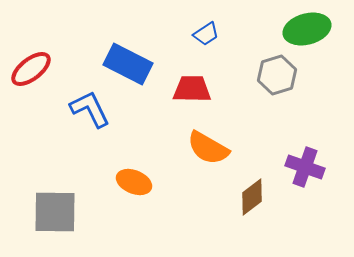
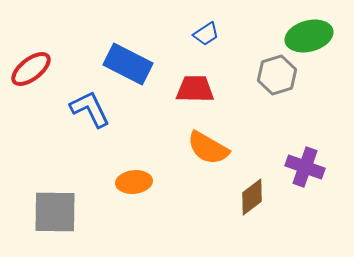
green ellipse: moved 2 px right, 7 px down
red trapezoid: moved 3 px right
orange ellipse: rotated 28 degrees counterclockwise
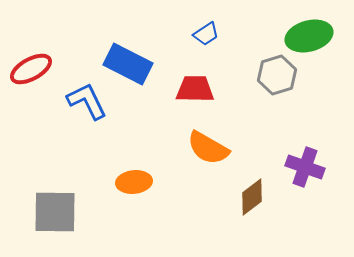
red ellipse: rotated 9 degrees clockwise
blue L-shape: moved 3 px left, 8 px up
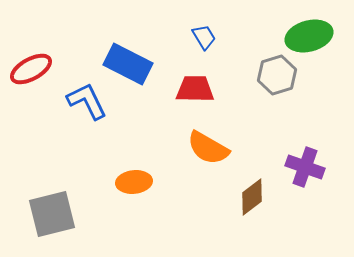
blue trapezoid: moved 2 px left, 3 px down; rotated 88 degrees counterclockwise
gray square: moved 3 px left, 2 px down; rotated 15 degrees counterclockwise
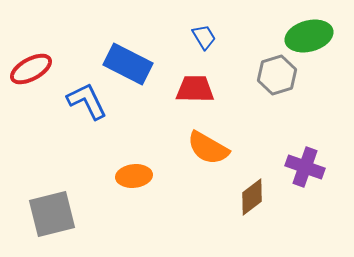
orange ellipse: moved 6 px up
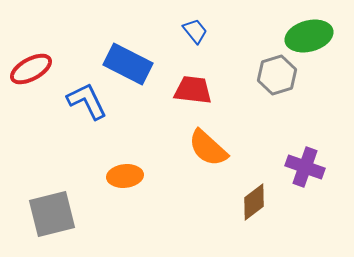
blue trapezoid: moved 9 px left, 6 px up; rotated 8 degrees counterclockwise
red trapezoid: moved 2 px left, 1 px down; rotated 6 degrees clockwise
orange semicircle: rotated 12 degrees clockwise
orange ellipse: moved 9 px left
brown diamond: moved 2 px right, 5 px down
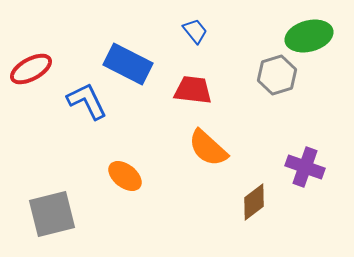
orange ellipse: rotated 44 degrees clockwise
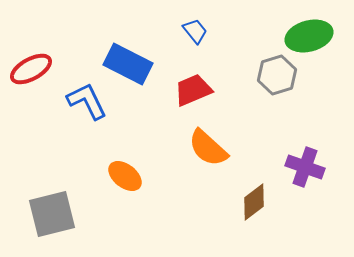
red trapezoid: rotated 30 degrees counterclockwise
